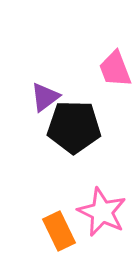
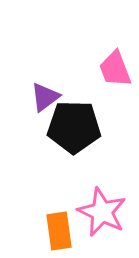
orange rectangle: rotated 18 degrees clockwise
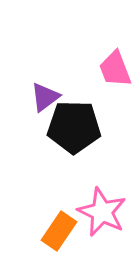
orange rectangle: rotated 42 degrees clockwise
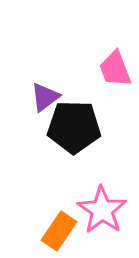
pink star: moved 2 px up; rotated 9 degrees clockwise
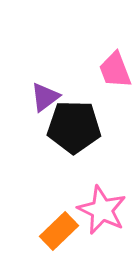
pink trapezoid: moved 1 px down
pink star: rotated 9 degrees counterclockwise
orange rectangle: rotated 12 degrees clockwise
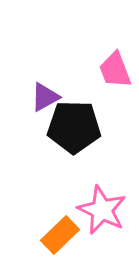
purple triangle: rotated 8 degrees clockwise
orange rectangle: moved 1 px right, 4 px down
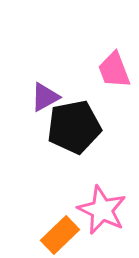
pink trapezoid: moved 1 px left
black pentagon: rotated 12 degrees counterclockwise
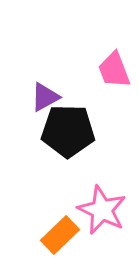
black pentagon: moved 6 px left, 4 px down; rotated 12 degrees clockwise
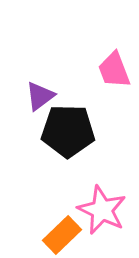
purple triangle: moved 5 px left, 1 px up; rotated 8 degrees counterclockwise
orange rectangle: moved 2 px right
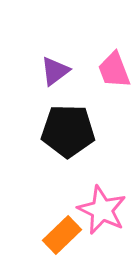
purple triangle: moved 15 px right, 25 px up
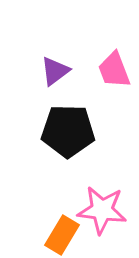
pink star: rotated 18 degrees counterclockwise
orange rectangle: rotated 15 degrees counterclockwise
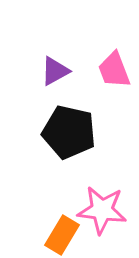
purple triangle: rotated 8 degrees clockwise
black pentagon: moved 1 px right, 1 px down; rotated 12 degrees clockwise
